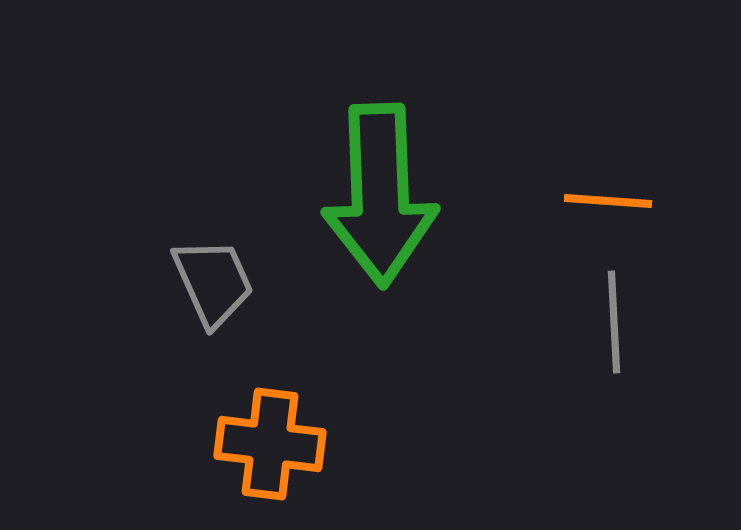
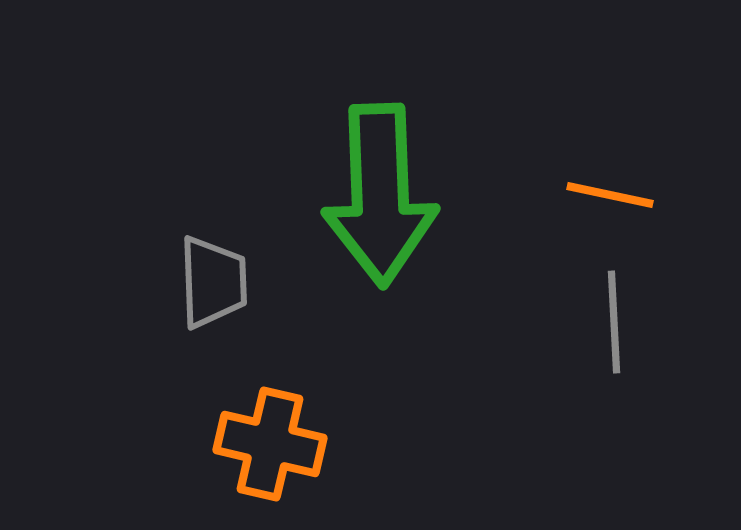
orange line: moved 2 px right, 6 px up; rotated 8 degrees clockwise
gray trapezoid: rotated 22 degrees clockwise
orange cross: rotated 6 degrees clockwise
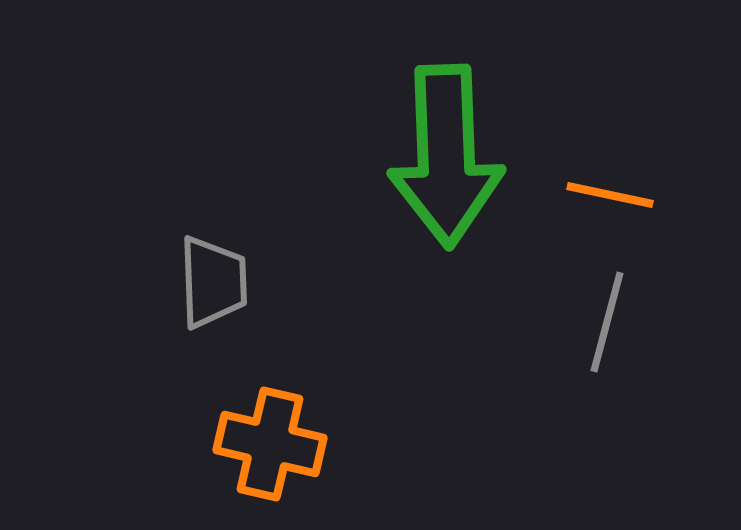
green arrow: moved 66 px right, 39 px up
gray line: moved 7 px left; rotated 18 degrees clockwise
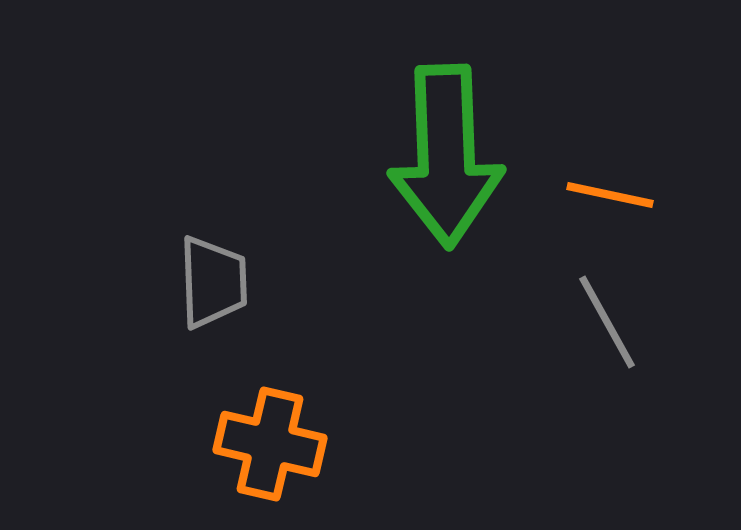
gray line: rotated 44 degrees counterclockwise
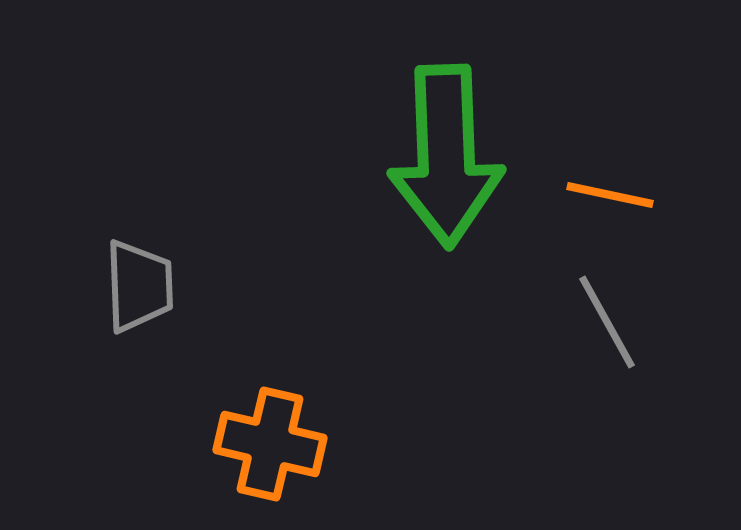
gray trapezoid: moved 74 px left, 4 px down
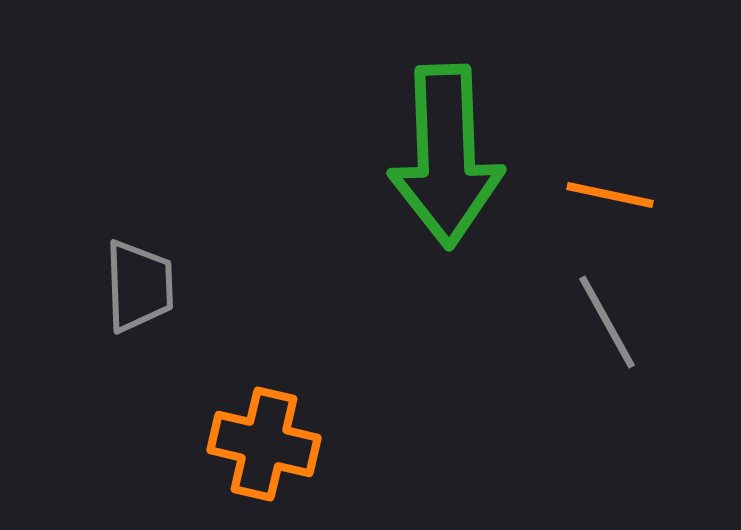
orange cross: moved 6 px left
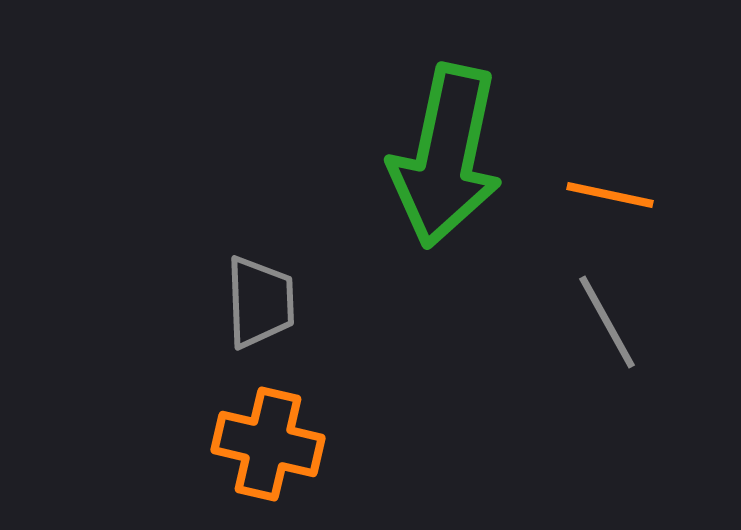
green arrow: rotated 14 degrees clockwise
gray trapezoid: moved 121 px right, 16 px down
orange cross: moved 4 px right
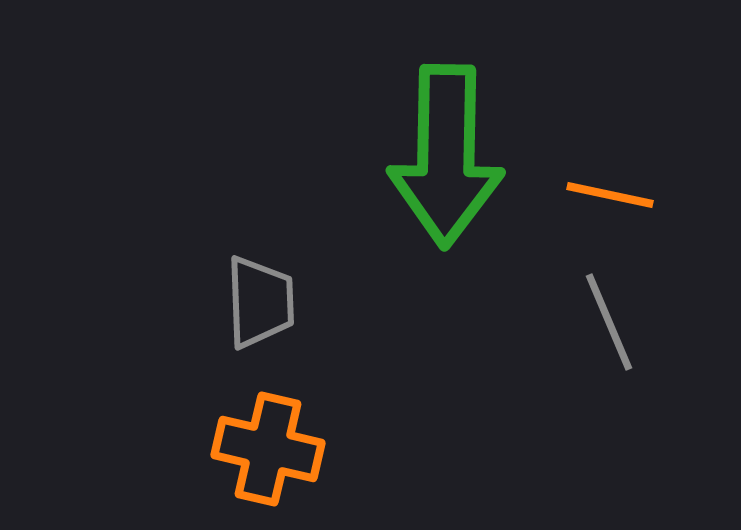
green arrow: rotated 11 degrees counterclockwise
gray line: moved 2 px right; rotated 6 degrees clockwise
orange cross: moved 5 px down
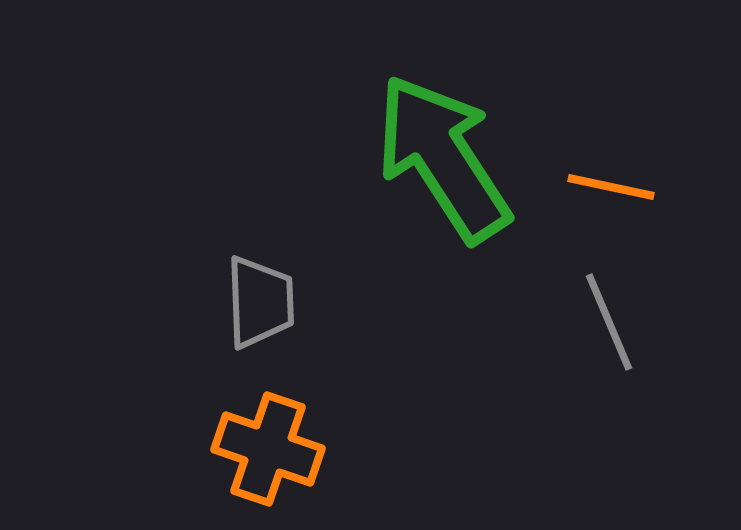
green arrow: moved 3 px left, 2 px down; rotated 146 degrees clockwise
orange line: moved 1 px right, 8 px up
orange cross: rotated 6 degrees clockwise
